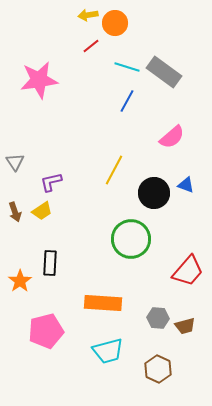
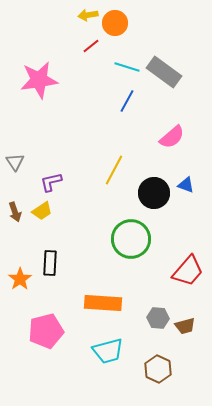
orange star: moved 2 px up
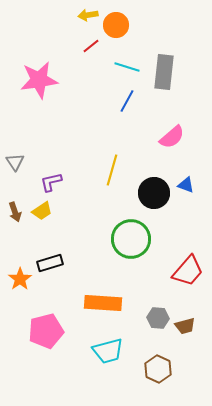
orange circle: moved 1 px right, 2 px down
gray rectangle: rotated 60 degrees clockwise
yellow line: moved 2 px left; rotated 12 degrees counterclockwise
black rectangle: rotated 70 degrees clockwise
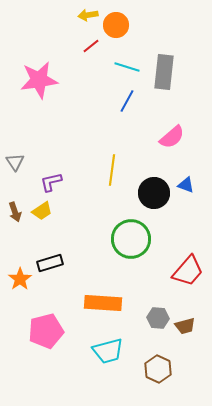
yellow line: rotated 8 degrees counterclockwise
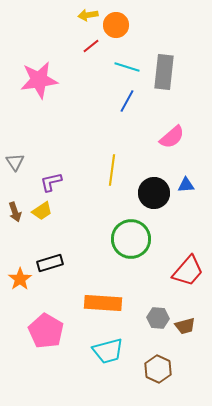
blue triangle: rotated 24 degrees counterclockwise
pink pentagon: rotated 28 degrees counterclockwise
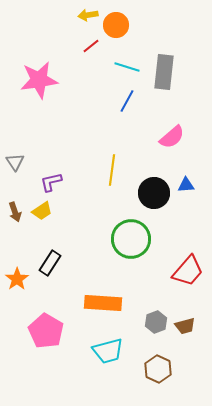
black rectangle: rotated 40 degrees counterclockwise
orange star: moved 3 px left
gray hexagon: moved 2 px left, 4 px down; rotated 25 degrees counterclockwise
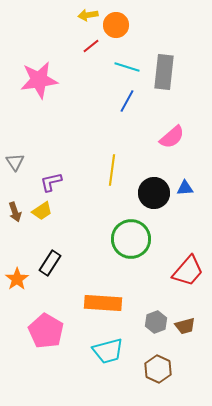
blue triangle: moved 1 px left, 3 px down
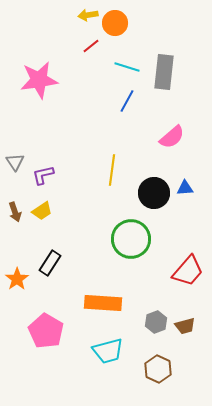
orange circle: moved 1 px left, 2 px up
purple L-shape: moved 8 px left, 7 px up
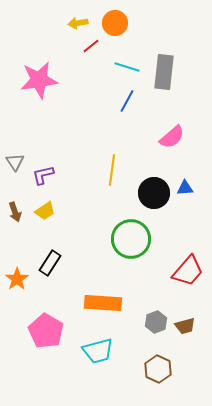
yellow arrow: moved 10 px left, 8 px down
yellow trapezoid: moved 3 px right
cyan trapezoid: moved 10 px left
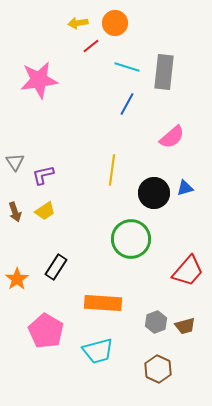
blue line: moved 3 px down
blue triangle: rotated 12 degrees counterclockwise
black rectangle: moved 6 px right, 4 px down
